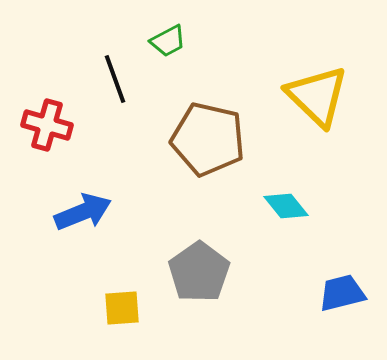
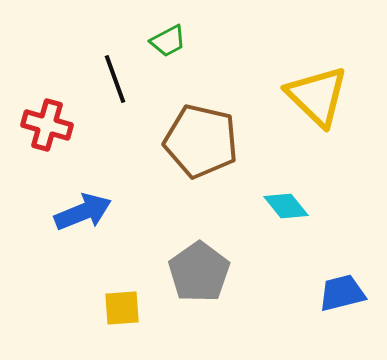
brown pentagon: moved 7 px left, 2 px down
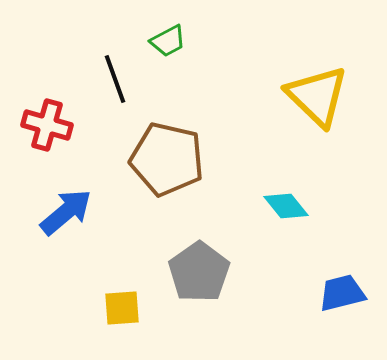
brown pentagon: moved 34 px left, 18 px down
blue arrow: moved 17 px left; rotated 18 degrees counterclockwise
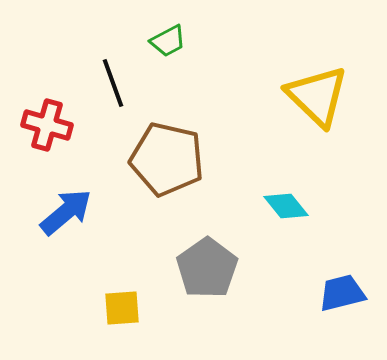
black line: moved 2 px left, 4 px down
gray pentagon: moved 8 px right, 4 px up
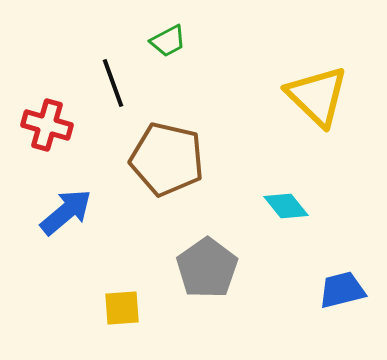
blue trapezoid: moved 3 px up
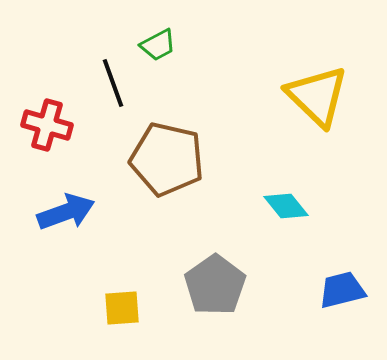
green trapezoid: moved 10 px left, 4 px down
blue arrow: rotated 20 degrees clockwise
gray pentagon: moved 8 px right, 17 px down
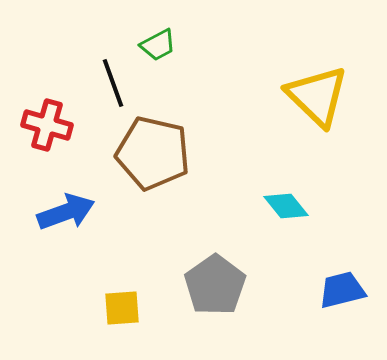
brown pentagon: moved 14 px left, 6 px up
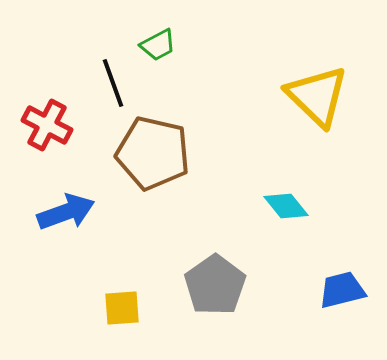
red cross: rotated 12 degrees clockwise
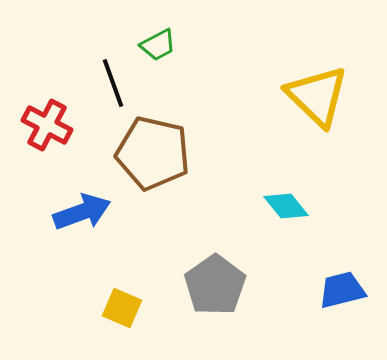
blue arrow: moved 16 px right
yellow square: rotated 27 degrees clockwise
